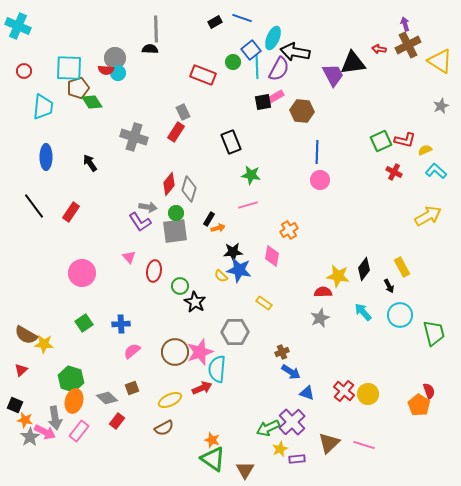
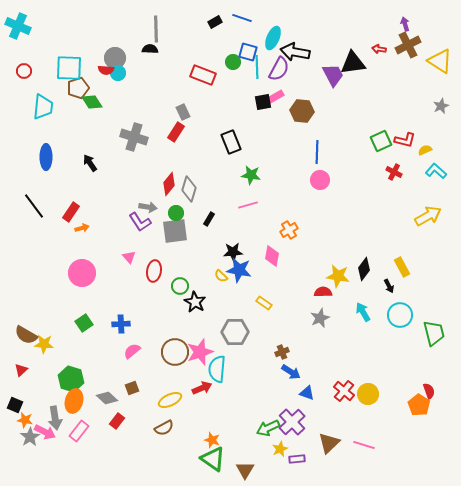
blue square at (251, 50): moved 3 px left, 2 px down; rotated 36 degrees counterclockwise
orange arrow at (218, 228): moved 136 px left
cyan arrow at (363, 312): rotated 12 degrees clockwise
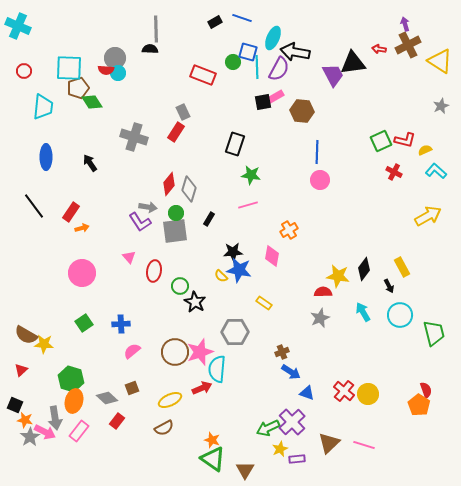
black rectangle at (231, 142): moved 4 px right, 2 px down; rotated 40 degrees clockwise
red semicircle at (429, 391): moved 3 px left, 1 px up
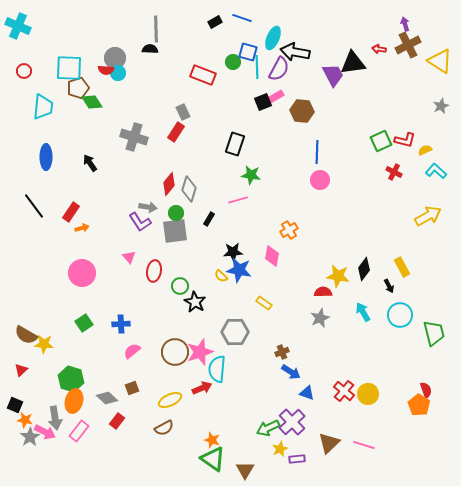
black square at (263, 102): rotated 12 degrees counterclockwise
pink line at (248, 205): moved 10 px left, 5 px up
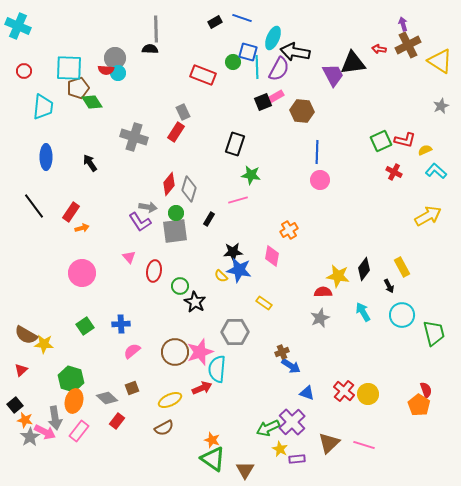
purple arrow at (405, 24): moved 2 px left
cyan circle at (400, 315): moved 2 px right
green square at (84, 323): moved 1 px right, 3 px down
blue arrow at (291, 372): moved 6 px up
black square at (15, 405): rotated 28 degrees clockwise
yellow star at (280, 449): rotated 21 degrees counterclockwise
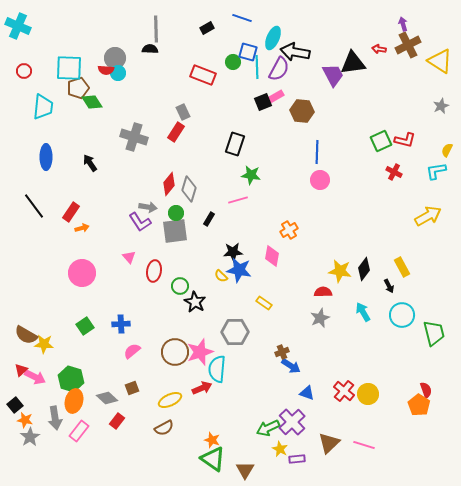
black rectangle at (215, 22): moved 8 px left, 6 px down
yellow semicircle at (425, 150): moved 22 px right; rotated 40 degrees counterclockwise
cyan L-shape at (436, 171): rotated 50 degrees counterclockwise
yellow star at (338, 276): moved 2 px right, 5 px up
pink arrow at (45, 432): moved 10 px left, 55 px up
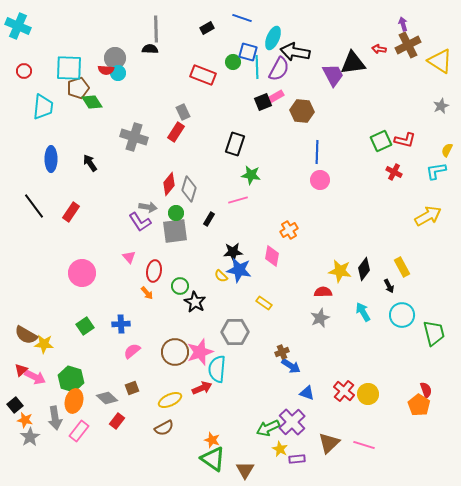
blue ellipse at (46, 157): moved 5 px right, 2 px down
orange arrow at (82, 228): moved 65 px right, 65 px down; rotated 64 degrees clockwise
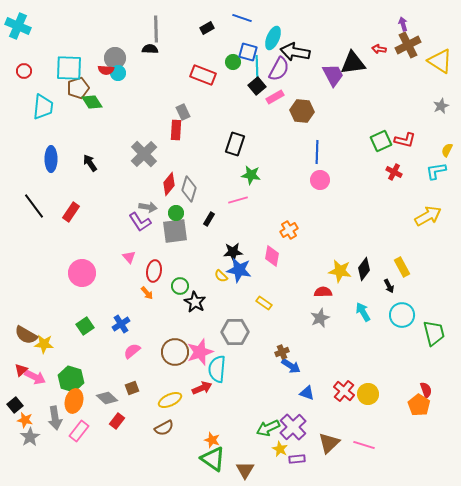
black square at (263, 102): moved 6 px left, 16 px up; rotated 18 degrees counterclockwise
red rectangle at (176, 132): moved 2 px up; rotated 30 degrees counterclockwise
gray cross at (134, 137): moved 10 px right, 17 px down; rotated 28 degrees clockwise
blue cross at (121, 324): rotated 30 degrees counterclockwise
purple cross at (292, 422): moved 1 px right, 5 px down
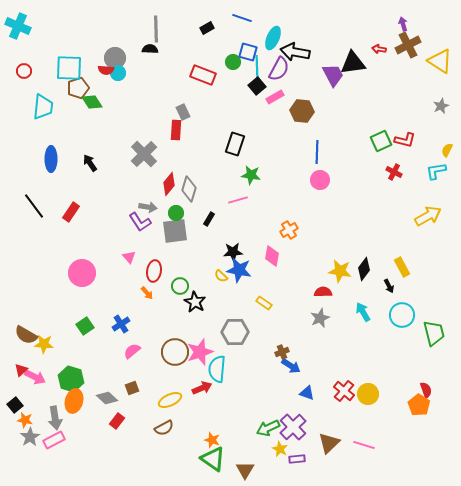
pink rectangle at (79, 431): moved 25 px left, 9 px down; rotated 25 degrees clockwise
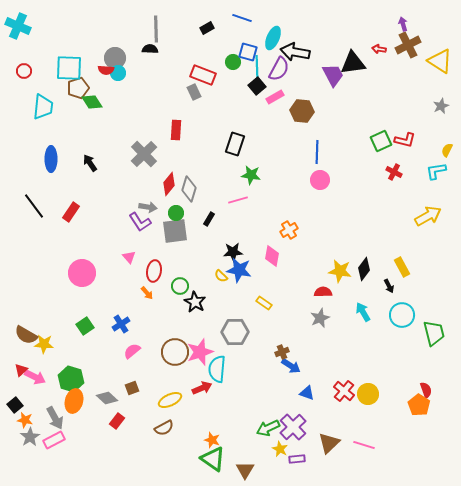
gray rectangle at (183, 112): moved 11 px right, 20 px up
gray arrow at (55, 418): rotated 20 degrees counterclockwise
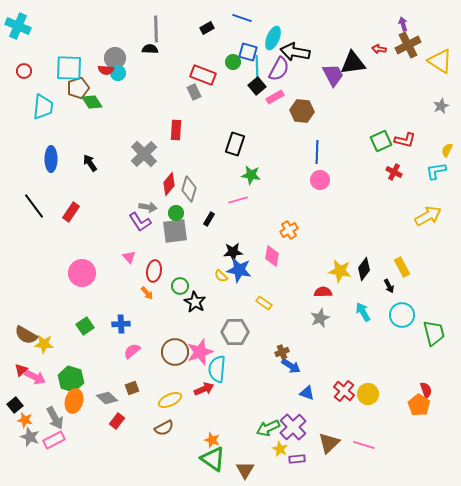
blue cross at (121, 324): rotated 30 degrees clockwise
red arrow at (202, 388): moved 2 px right, 1 px down
gray star at (30, 437): rotated 18 degrees counterclockwise
